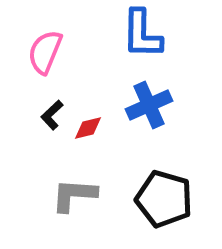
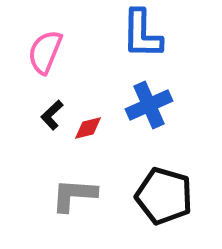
black pentagon: moved 3 px up
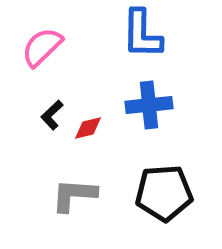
pink semicircle: moved 3 px left, 5 px up; rotated 24 degrees clockwise
blue cross: rotated 18 degrees clockwise
black pentagon: moved 3 px up; rotated 20 degrees counterclockwise
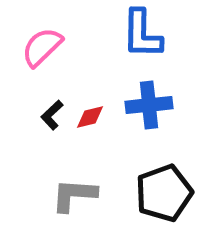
red diamond: moved 2 px right, 11 px up
black pentagon: rotated 16 degrees counterclockwise
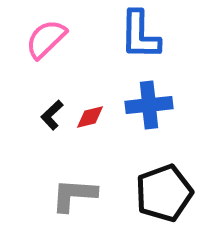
blue L-shape: moved 2 px left, 1 px down
pink semicircle: moved 4 px right, 8 px up
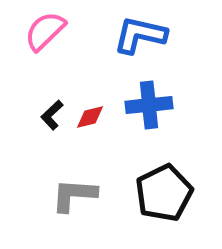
blue L-shape: rotated 102 degrees clockwise
pink semicircle: moved 1 px left, 8 px up
black pentagon: rotated 6 degrees counterclockwise
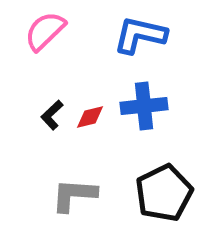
blue cross: moved 5 px left, 1 px down
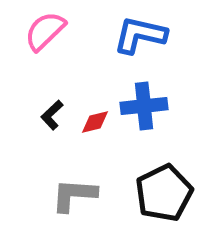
red diamond: moved 5 px right, 5 px down
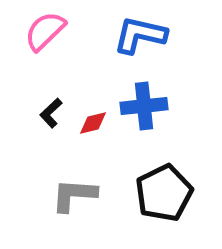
black L-shape: moved 1 px left, 2 px up
red diamond: moved 2 px left, 1 px down
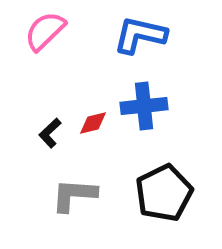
black L-shape: moved 1 px left, 20 px down
